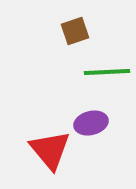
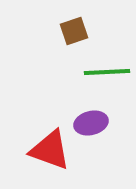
brown square: moved 1 px left
red triangle: rotated 30 degrees counterclockwise
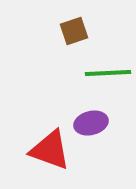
green line: moved 1 px right, 1 px down
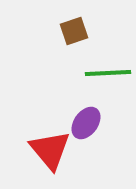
purple ellipse: moved 5 px left; rotated 40 degrees counterclockwise
red triangle: rotated 30 degrees clockwise
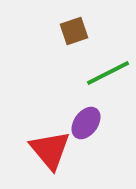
green line: rotated 24 degrees counterclockwise
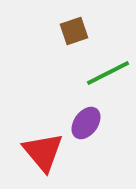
red triangle: moved 7 px left, 2 px down
